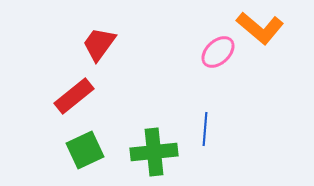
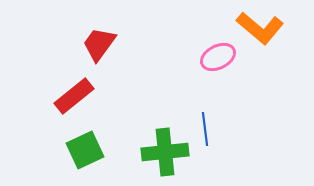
pink ellipse: moved 5 px down; rotated 16 degrees clockwise
blue line: rotated 12 degrees counterclockwise
green cross: moved 11 px right
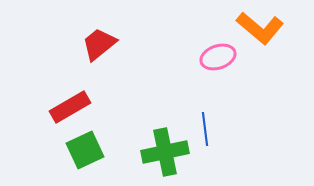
red trapezoid: rotated 15 degrees clockwise
pink ellipse: rotated 8 degrees clockwise
red rectangle: moved 4 px left, 11 px down; rotated 9 degrees clockwise
green cross: rotated 6 degrees counterclockwise
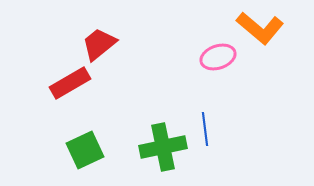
red rectangle: moved 24 px up
green cross: moved 2 px left, 5 px up
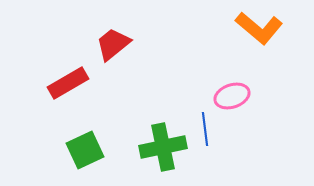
orange L-shape: moved 1 px left
red trapezoid: moved 14 px right
pink ellipse: moved 14 px right, 39 px down
red rectangle: moved 2 px left
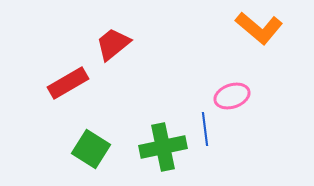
green square: moved 6 px right, 1 px up; rotated 33 degrees counterclockwise
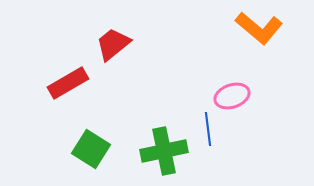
blue line: moved 3 px right
green cross: moved 1 px right, 4 px down
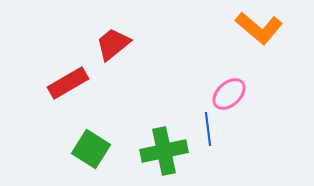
pink ellipse: moved 3 px left, 2 px up; rotated 24 degrees counterclockwise
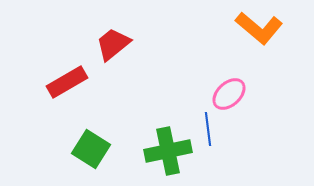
red rectangle: moved 1 px left, 1 px up
green cross: moved 4 px right
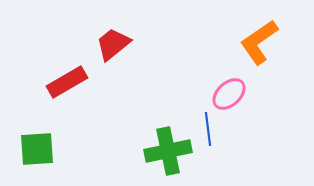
orange L-shape: moved 14 px down; rotated 105 degrees clockwise
green square: moved 54 px left; rotated 36 degrees counterclockwise
